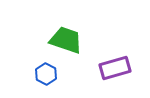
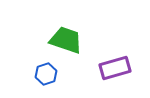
blue hexagon: rotated 15 degrees clockwise
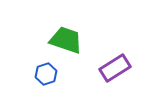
purple rectangle: rotated 16 degrees counterclockwise
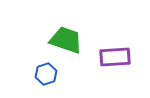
purple rectangle: moved 11 px up; rotated 28 degrees clockwise
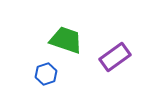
purple rectangle: rotated 32 degrees counterclockwise
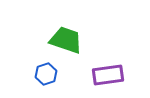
purple rectangle: moved 7 px left, 18 px down; rotated 28 degrees clockwise
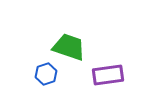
green trapezoid: moved 3 px right, 7 px down
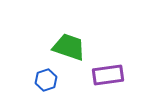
blue hexagon: moved 6 px down
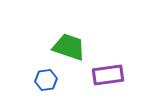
blue hexagon: rotated 10 degrees clockwise
